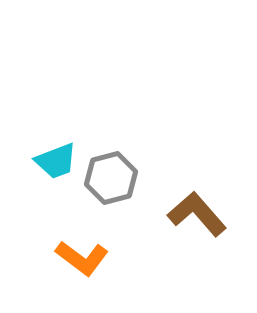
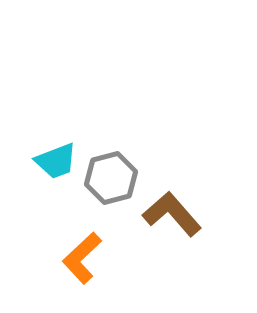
brown L-shape: moved 25 px left
orange L-shape: rotated 100 degrees clockwise
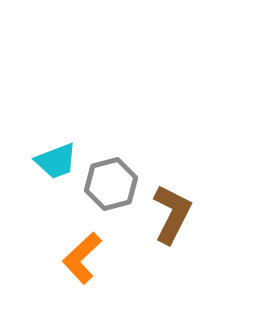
gray hexagon: moved 6 px down
brown L-shape: rotated 68 degrees clockwise
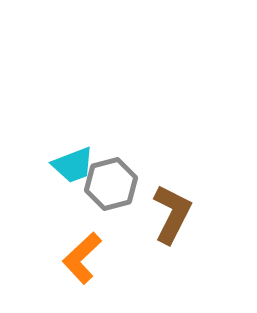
cyan trapezoid: moved 17 px right, 4 px down
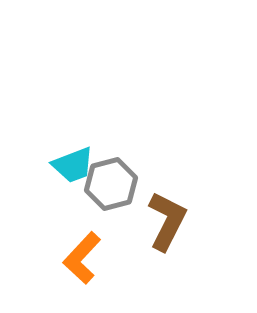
brown L-shape: moved 5 px left, 7 px down
orange L-shape: rotated 4 degrees counterclockwise
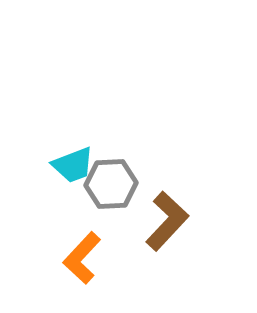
gray hexagon: rotated 12 degrees clockwise
brown L-shape: rotated 16 degrees clockwise
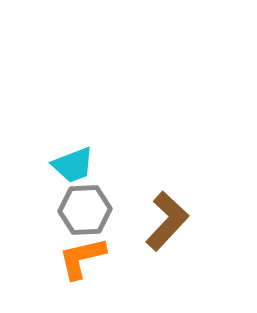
gray hexagon: moved 26 px left, 26 px down
orange L-shape: rotated 34 degrees clockwise
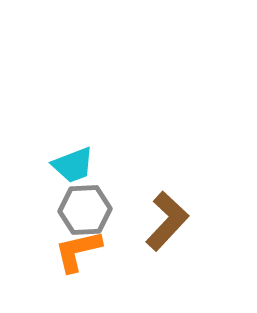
orange L-shape: moved 4 px left, 7 px up
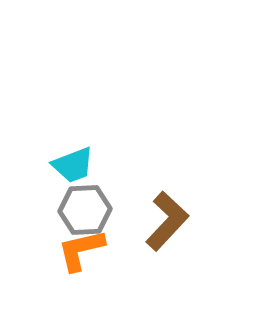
orange L-shape: moved 3 px right, 1 px up
